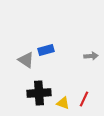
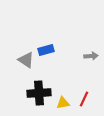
yellow triangle: rotated 32 degrees counterclockwise
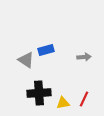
gray arrow: moved 7 px left, 1 px down
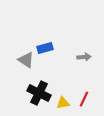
blue rectangle: moved 1 px left, 2 px up
black cross: rotated 30 degrees clockwise
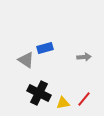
red line: rotated 14 degrees clockwise
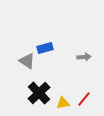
gray triangle: moved 1 px right, 1 px down
black cross: rotated 20 degrees clockwise
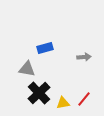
gray triangle: moved 8 px down; rotated 24 degrees counterclockwise
